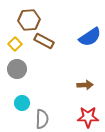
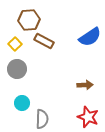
red star: rotated 20 degrees clockwise
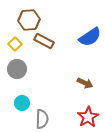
brown arrow: moved 2 px up; rotated 28 degrees clockwise
red star: rotated 20 degrees clockwise
